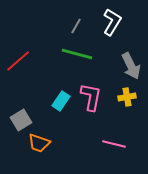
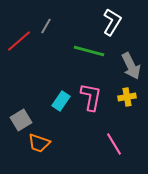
gray line: moved 30 px left
green line: moved 12 px right, 3 px up
red line: moved 1 px right, 20 px up
pink line: rotated 45 degrees clockwise
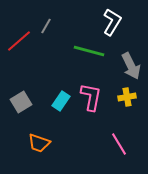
gray square: moved 18 px up
pink line: moved 5 px right
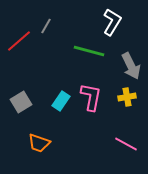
pink line: moved 7 px right; rotated 30 degrees counterclockwise
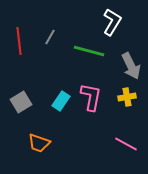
gray line: moved 4 px right, 11 px down
red line: rotated 56 degrees counterclockwise
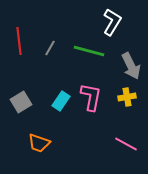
gray line: moved 11 px down
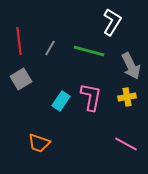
gray square: moved 23 px up
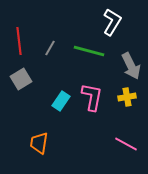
pink L-shape: moved 1 px right
orange trapezoid: rotated 80 degrees clockwise
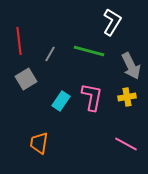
gray line: moved 6 px down
gray square: moved 5 px right
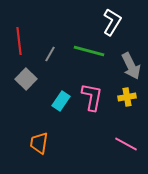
gray square: rotated 15 degrees counterclockwise
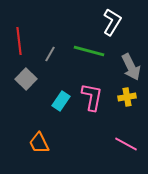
gray arrow: moved 1 px down
orange trapezoid: rotated 35 degrees counterclockwise
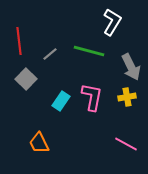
gray line: rotated 21 degrees clockwise
